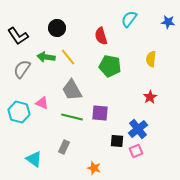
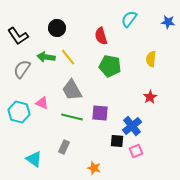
blue cross: moved 6 px left, 3 px up
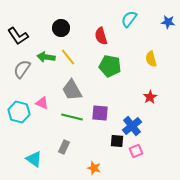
black circle: moved 4 px right
yellow semicircle: rotated 21 degrees counterclockwise
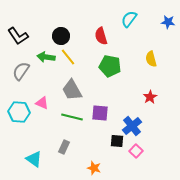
black circle: moved 8 px down
gray semicircle: moved 1 px left, 2 px down
cyan hexagon: rotated 10 degrees counterclockwise
pink square: rotated 24 degrees counterclockwise
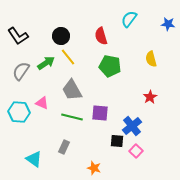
blue star: moved 2 px down
green arrow: moved 6 px down; rotated 138 degrees clockwise
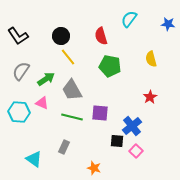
green arrow: moved 16 px down
